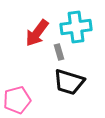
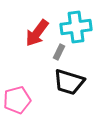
gray rectangle: rotated 42 degrees clockwise
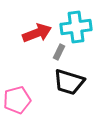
red arrow: rotated 148 degrees counterclockwise
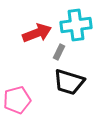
cyan cross: moved 2 px up
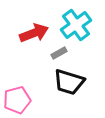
cyan cross: rotated 28 degrees counterclockwise
red arrow: moved 3 px left
gray rectangle: moved 1 px down; rotated 35 degrees clockwise
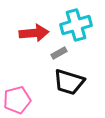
cyan cross: rotated 20 degrees clockwise
red arrow: rotated 16 degrees clockwise
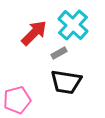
cyan cross: moved 3 px left; rotated 32 degrees counterclockwise
red arrow: rotated 40 degrees counterclockwise
black trapezoid: moved 3 px left; rotated 8 degrees counterclockwise
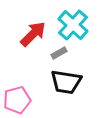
red arrow: moved 1 px left, 1 px down
